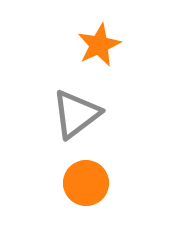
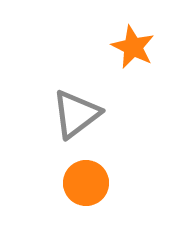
orange star: moved 34 px right, 2 px down; rotated 21 degrees counterclockwise
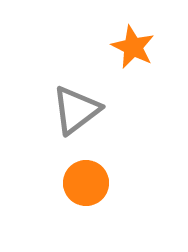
gray triangle: moved 4 px up
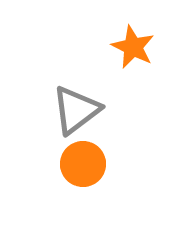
orange circle: moved 3 px left, 19 px up
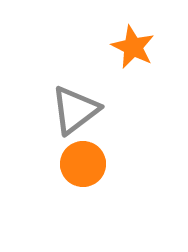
gray triangle: moved 1 px left
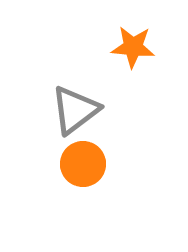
orange star: rotated 21 degrees counterclockwise
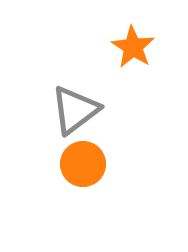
orange star: rotated 27 degrees clockwise
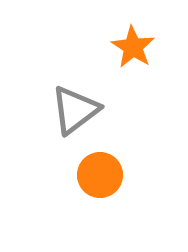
orange circle: moved 17 px right, 11 px down
